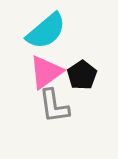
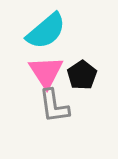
pink triangle: rotated 27 degrees counterclockwise
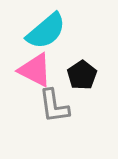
pink triangle: moved 11 px left, 2 px up; rotated 30 degrees counterclockwise
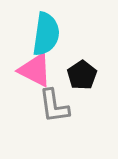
cyan semicircle: moved 3 px down; rotated 42 degrees counterclockwise
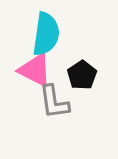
gray L-shape: moved 4 px up
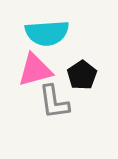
cyan semicircle: moved 1 px right, 1 px up; rotated 78 degrees clockwise
pink triangle: rotated 42 degrees counterclockwise
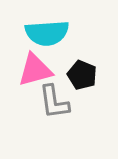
black pentagon: rotated 16 degrees counterclockwise
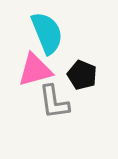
cyan semicircle: rotated 108 degrees counterclockwise
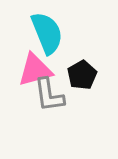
black pentagon: rotated 20 degrees clockwise
gray L-shape: moved 5 px left, 7 px up
